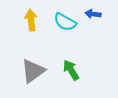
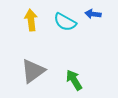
green arrow: moved 3 px right, 10 px down
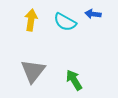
yellow arrow: rotated 15 degrees clockwise
gray triangle: rotated 16 degrees counterclockwise
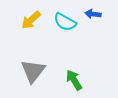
yellow arrow: rotated 140 degrees counterclockwise
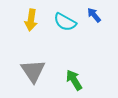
blue arrow: moved 1 px right, 1 px down; rotated 42 degrees clockwise
yellow arrow: rotated 40 degrees counterclockwise
gray triangle: rotated 12 degrees counterclockwise
